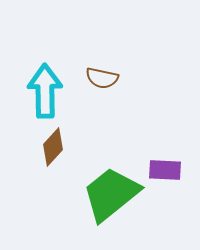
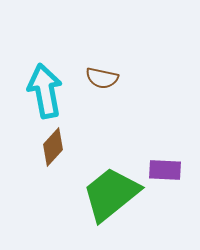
cyan arrow: rotated 10 degrees counterclockwise
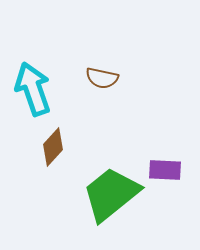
cyan arrow: moved 12 px left, 2 px up; rotated 8 degrees counterclockwise
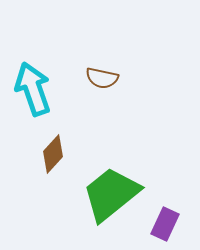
brown diamond: moved 7 px down
purple rectangle: moved 54 px down; rotated 68 degrees counterclockwise
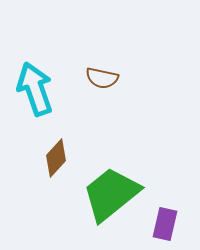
cyan arrow: moved 2 px right
brown diamond: moved 3 px right, 4 px down
purple rectangle: rotated 12 degrees counterclockwise
